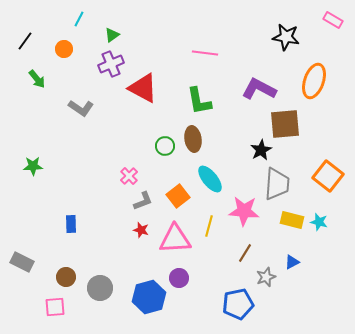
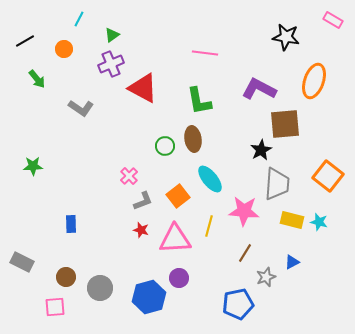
black line at (25, 41): rotated 24 degrees clockwise
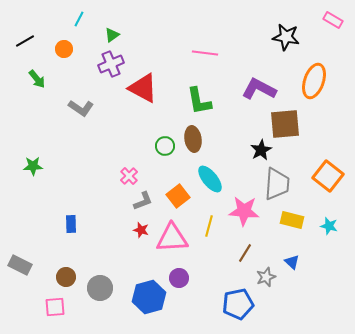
cyan star at (319, 222): moved 10 px right, 4 px down
pink triangle at (175, 239): moved 3 px left, 1 px up
gray rectangle at (22, 262): moved 2 px left, 3 px down
blue triangle at (292, 262): rotated 49 degrees counterclockwise
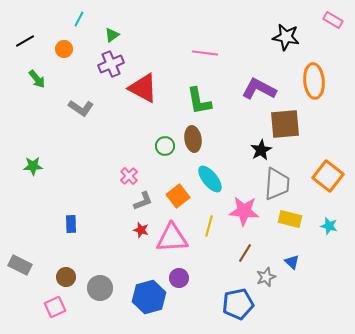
orange ellipse at (314, 81): rotated 24 degrees counterclockwise
yellow rectangle at (292, 220): moved 2 px left, 1 px up
pink square at (55, 307): rotated 20 degrees counterclockwise
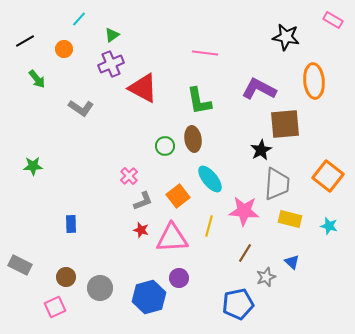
cyan line at (79, 19): rotated 14 degrees clockwise
